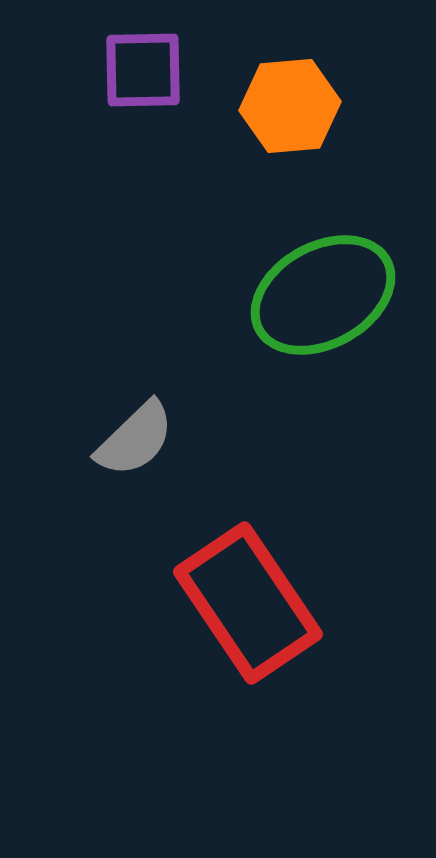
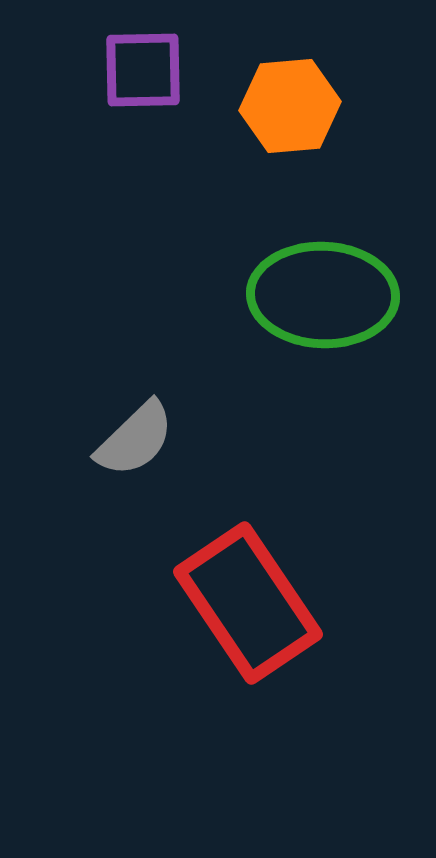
green ellipse: rotated 31 degrees clockwise
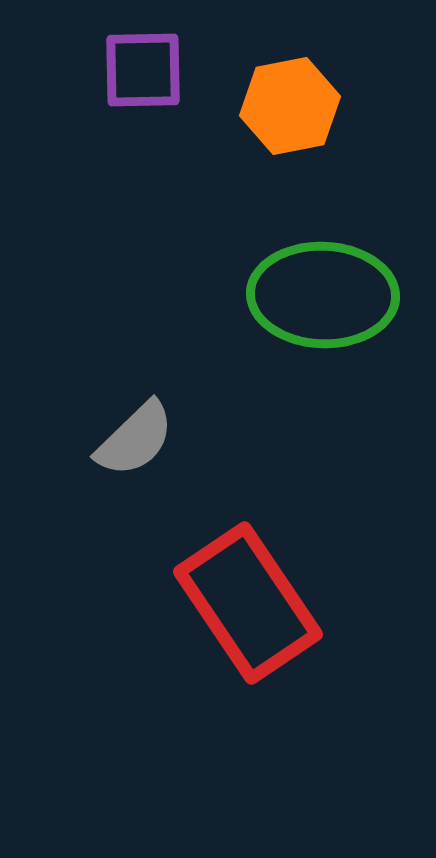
orange hexagon: rotated 6 degrees counterclockwise
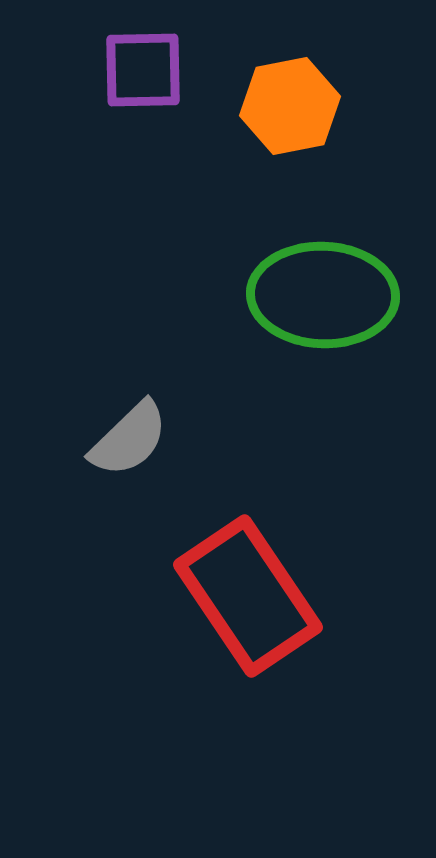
gray semicircle: moved 6 px left
red rectangle: moved 7 px up
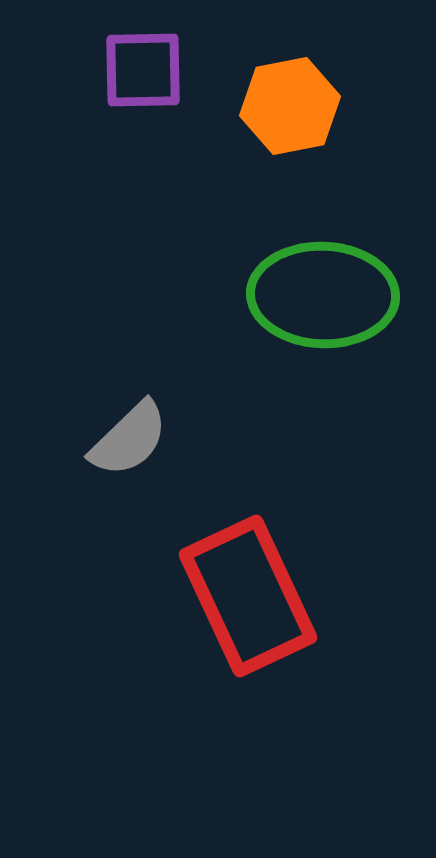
red rectangle: rotated 9 degrees clockwise
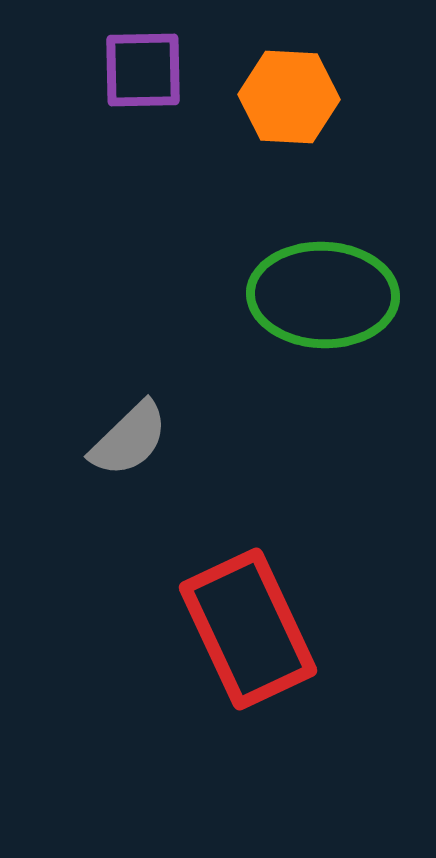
orange hexagon: moved 1 px left, 9 px up; rotated 14 degrees clockwise
red rectangle: moved 33 px down
